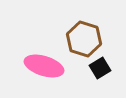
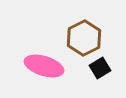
brown hexagon: moved 1 px up; rotated 16 degrees clockwise
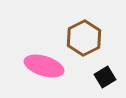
black square: moved 5 px right, 9 px down
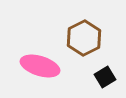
pink ellipse: moved 4 px left
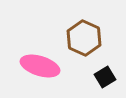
brown hexagon: rotated 8 degrees counterclockwise
